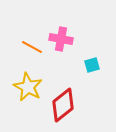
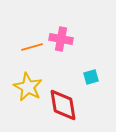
orange line: rotated 45 degrees counterclockwise
cyan square: moved 1 px left, 12 px down
red diamond: rotated 60 degrees counterclockwise
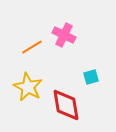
pink cross: moved 3 px right, 4 px up; rotated 15 degrees clockwise
orange line: rotated 15 degrees counterclockwise
red diamond: moved 3 px right
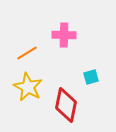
pink cross: rotated 25 degrees counterclockwise
orange line: moved 5 px left, 6 px down
red diamond: rotated 20 degrees clockwise
